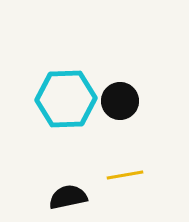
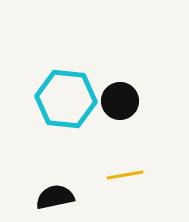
cyan hexagon: rotated 8 degrees clockwise
black semicircle: moved 13 px left
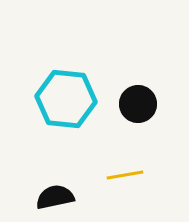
black circle: moved 18 px right, 3 px down
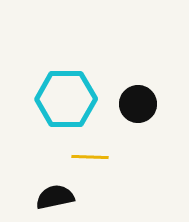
cyan hexagon: rotated 6 degrees counterclockwise
yellow line: moved 35 px left, 18 px up; rotated 12 degrees clockwise
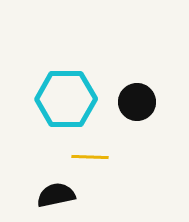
black circle: moved 1 px left, 2 px up
black semicircle: moved 1 px right, 2 px up
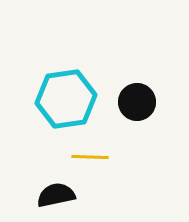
cyan hexagon: rotated 8 degrees counterclockwise
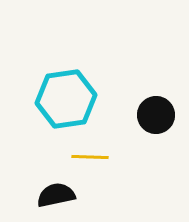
black circle: moved 19 px right, 13 px down
